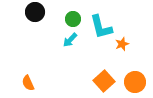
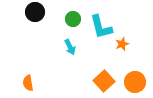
cyan arrow: moved 7 px down; rotated 70 degrees counterclockwise
orange semicircle: rotated 14 degrees clockwise
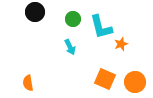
orange star: moved 1 px left
orange square: moved 1 px right, 2 px up; rotated 25 degrees counterclockwise
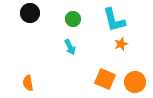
black circle: moved 5 px left, 1 px down
cyan L-shape: moved 13 px right, 7 px up
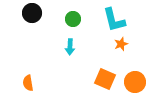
black circle: moved 2 px right
cyan arrow: rotated 28 degrees clockwise
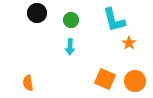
black circle: moved 5 px right
green circle: moved 2 px left, 1 px down
orange star: moved 8 px right, 1 px up; rotated 16 degrees counterclockwise
orange circle: moved 1 px up
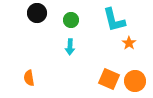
orange square: moved 4 px right
orange semicircle: moved 1 px right, 5 px up
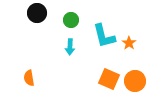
cyan L-shape: moved 10 px left, 16 px down
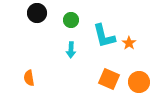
cyan arrow: moved 1 px right, 3 px down
orange circle: moved 4 px right, 1 px down
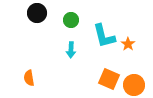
orange star: moved 1 px left, 1 px down
orange circle: moved 5 px left, 3 px down
